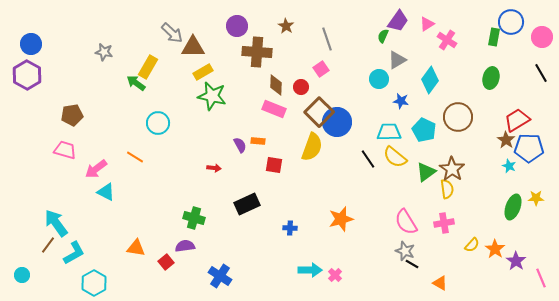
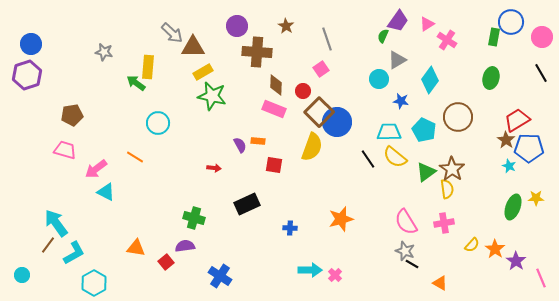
yellow rectangle at (148, 67): rotated 25 degrees counterclockwise
purple hexagon at (27, 75): rotated 12 degrees clockwise
red circle at (301, 87): moved 2 px right, 4 px down
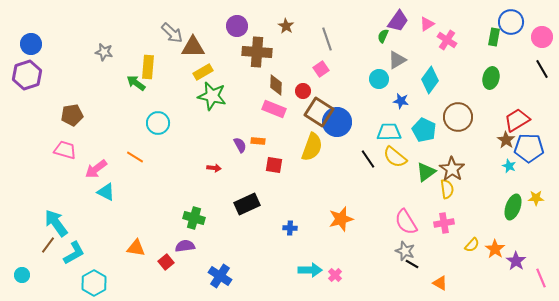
black line at (541, 73): moved 1 px right, 4 px up
brown square at (319, 112): rotated 12 degrees counterclockwise
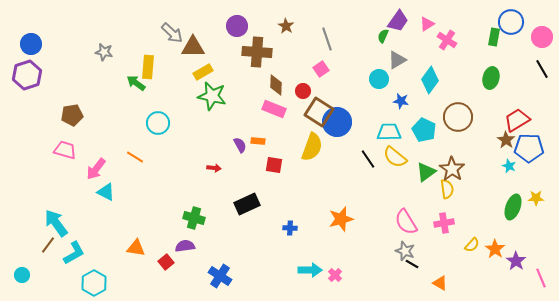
pink arrow at (96, 169): rotated 15 degrees counterclockwise
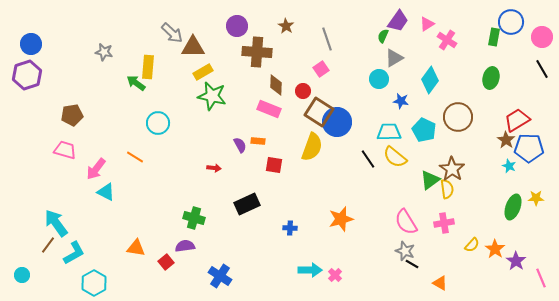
gray triangle at (397, 60): moved 3 px left, 2 px up
pink rectangle at (274, 109): moved 5 px left
green triangle at (426, 172): moved 4 px right, 8 px down
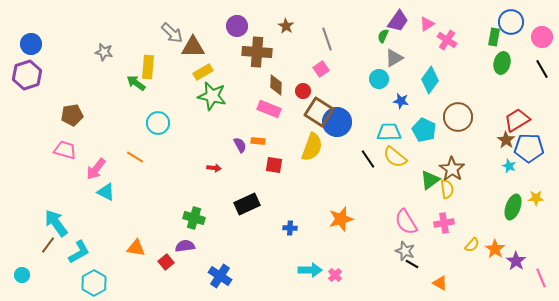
green ellipse at (491, 78): moved 11 px right, 15 px up
cyan L-shape at (74, 253): moved 5 px right, 1 px up
